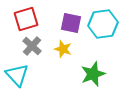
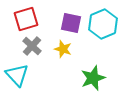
cyan hexagon: rotated 16 degrees counterclockwise
green star: moved 4 px down
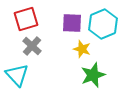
purple square: moved 1 px right; rotated 10 degrees counterclockwise
yellow star: moved 19 px right
green star: moved 3 px up
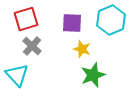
cyan hexagon: moved 8 px right, 4 px up
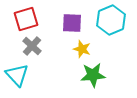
green star: rotated 15 degrees clockwise
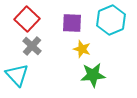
red square: moved 1 px right; rotated 30 degrees counterclockwise
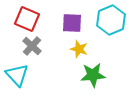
red square: rotated 20 degrees counterclockwise
yellow star: moved 3 px left
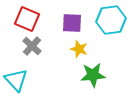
cyan hexagon: rotated 16 degrees clockwise
cyan triangle: moved 1 px left, 5 px down
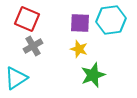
purple square: moved 8 px right
gray cross: moved 1 px right; rotated 18 degrees clockwise
green star: rotated 15 degrees counterclockwise
cyan triangle: moved 2 px up; rotated 40 degrees clockwise
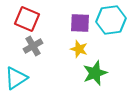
green star: moved 2 px right, 2 px up
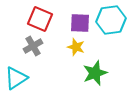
red square: moved 13 px right
yellow star: moved 3 px left, 2 px up
